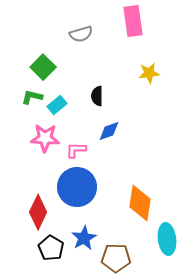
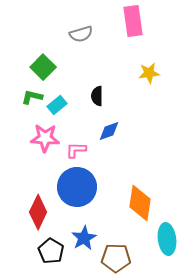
black pentagon: moved 3 px down
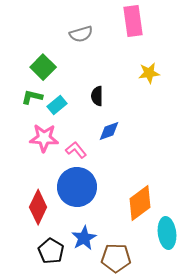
pink star: moved 1 px left
pink L-shape: rotated 50 degrees clockwise
orange diamond: rotated 45 degrees clockwise
red diamond: moved 5 px up
cyan ellipse: moved 6 px up
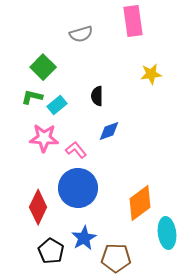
yellow star: moved 2 px right, 1 px down
blue circle: moved 1 px right, 1 px down
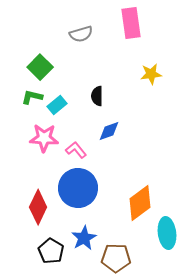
pink rectangle: moved 2 px left, 2 px down
green square: moved 3 px left
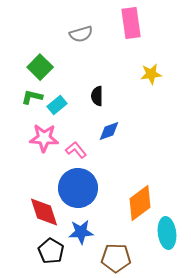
red diamond: moved 6 px right, 5 px down; rotated 44 degrees counterclockwise
blue star: moved 3 px left, 6 px up; rotated 25 degrees clockwise
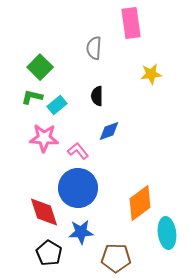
gray semicircle: moved 13 px right, 14 px down; rotated 110 degrees clockwise
pink L-shape: moved 2 px right, 1 px down
black pentagon: moved 2 px left, 2 px down
